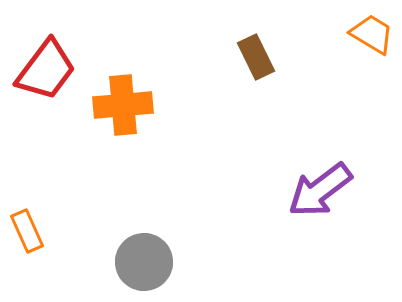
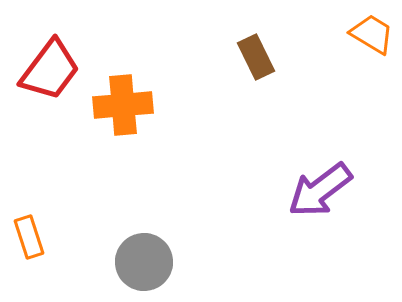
red trapezoid: moved 4 px right
orange rectangle: moved 2 px right, 6 px down; rotated 6 degrees clockwise
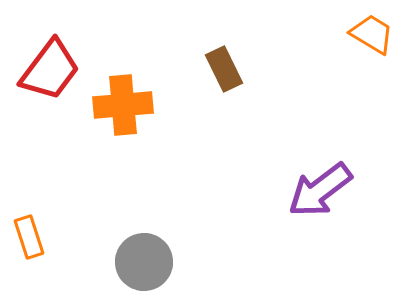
brown rectangle: moved 32 px left, 12 px down
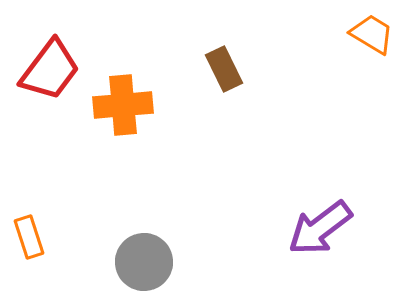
purple arrow: moved 38 px down
